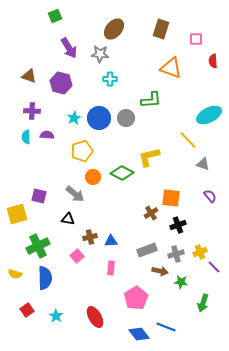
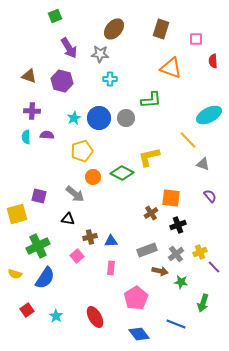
purple hexagon at (61, 83): moved 1 px right, 2 px up
gray cross at (176, 254): rotated 21 degrees counterclockwise
blue semicircle at (45, 278): rotated 35 degrees clockwise
blue line at (166, 327): moved 10 px right, 3 px up
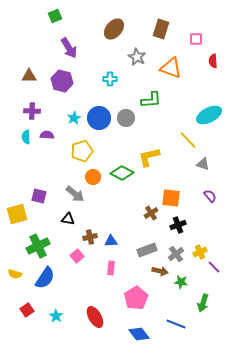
gray star at (100, 54): moved 37 px right, 3 px down; rotated 24 degrees clockwise
brown triangle at (29, 76): rotated 21 degrees counterclockwise
